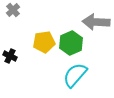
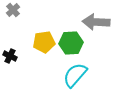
green hexagon: rotated 20 degrees clockwise
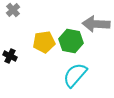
gray arrow: moved 2 px down
green hexagon: moved 2 px up; rotated 15 degrees clockwise
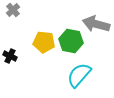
gray arrow: rotated 12 degrees clockwise
yellow pentagon: rotated 15 degrees clockwise
cyan semicircle: moved 4 px right
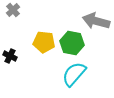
gray arrow: moved 3 px up
green hexagon: moved 1 px right, 2 px down
cyan semicircle: moved 5 px left, 1 px up
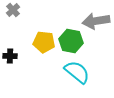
gray arrow: rotated 24 degrees counterclockwise
green hexagon: moved 1 px left, 2 px up
black cross: rotated 24 degrees counterclockwise
cyan semicircle: moved 3 px right, 2 px up; rotated 88 degrees clockwise
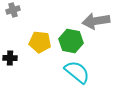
gray cross: rotated 24 degrees clockwise
yellow pentagon: moved 4 px left
black cross: moved 2 px down
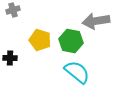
yellow pentagon: moved 2 px up; rotated 10 degrees clockwise
